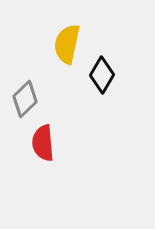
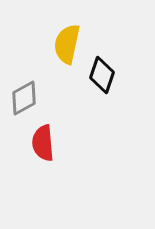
black diamond: rotated 12 degrees counterclockwise
gray diamond: moved 1 px left, 1 px up; rotated 15 degrees clockwise
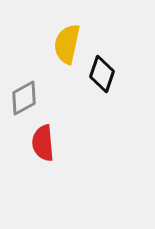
black diamond: moved 1 px up
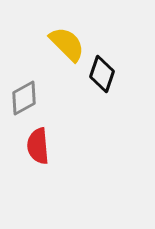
yellow semicircle: rotated 123 degrees clockwise
red semicircle: moved 5 px left, 3 px down
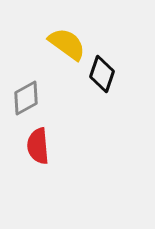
yellow semicircle: rotated 9 degrees counterclockwise
gray diamond: moved 2 px right
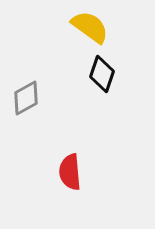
yellow semicircle: moved 23 px right, 17 px up
red semicircle: moved 32 px right, 26 px down
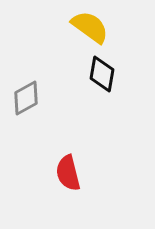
black diamond: rotated 9 degrees counterclockwise
red semicircle: moved 2 px left, 1 px down; rotated 9 degrees counterclockwise
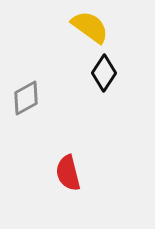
black diamond: moved 2 px right, 1 px up; rotated 24 degrees clockwise
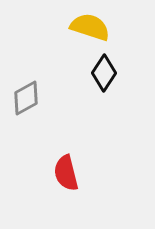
yellow semicircle: rotated 18 degrees counterclockwise
red semicircle: moved 2 px left
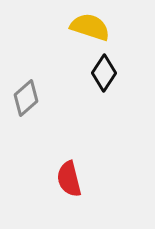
gray diamond: rotated 12 degrees counterclockwise
red semicircle: moved 3 px right, 6 px down
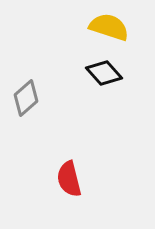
yellow semicircle: moved 19 px right
black diamond: rotated 75 degrees counterclockwise
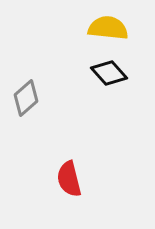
yellow semicircle: moved 1 px left, 1 px down; rotated 12 degrees counterclockwise
black diamond: moved 5 px right
